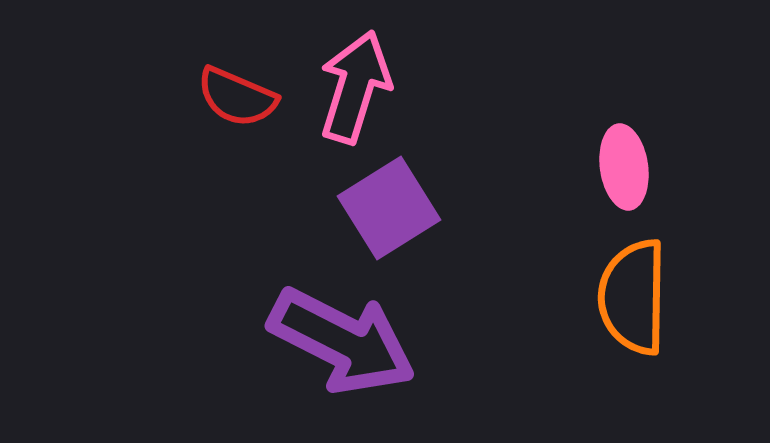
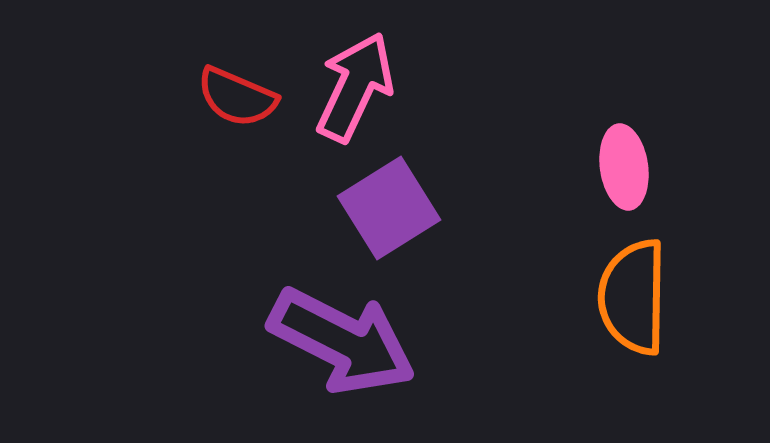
pink arrow: rotated 8 degrees clockwise
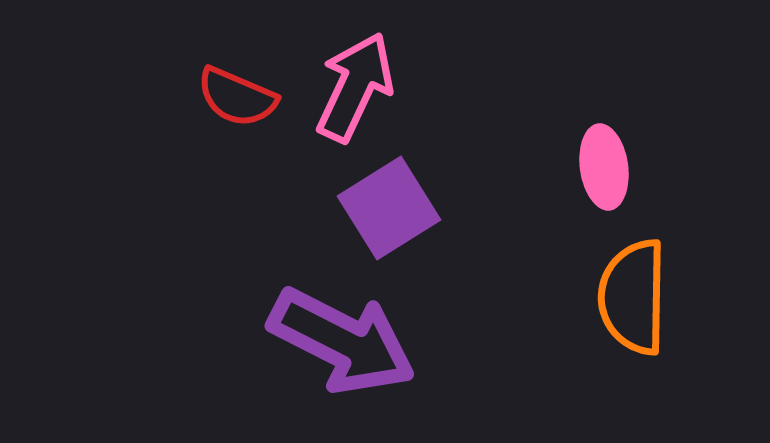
pink ellipse: moved 20 px left
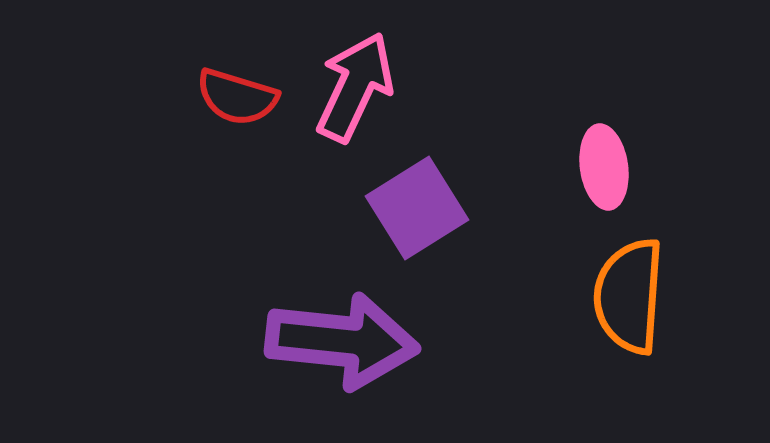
red semicircle: rotated 6 degrees counterclockwise
purple square: moved 28 px right
orange semicircle: moved 4 px left, 1 px up; rotated 3 degrees clockwise
purple arrow: rotated 21 degrees counterclockwise
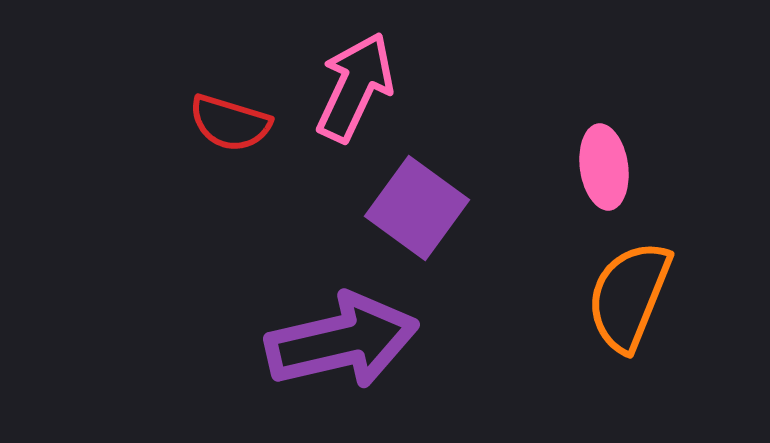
red semicircle: moved 7 px left, 26 px down
purple square: rotated 22 degrees counterclockwise
orange semicircle: rotated 18 degrees clockwise
purple arrow: rotated 19 degrees counterclockwise
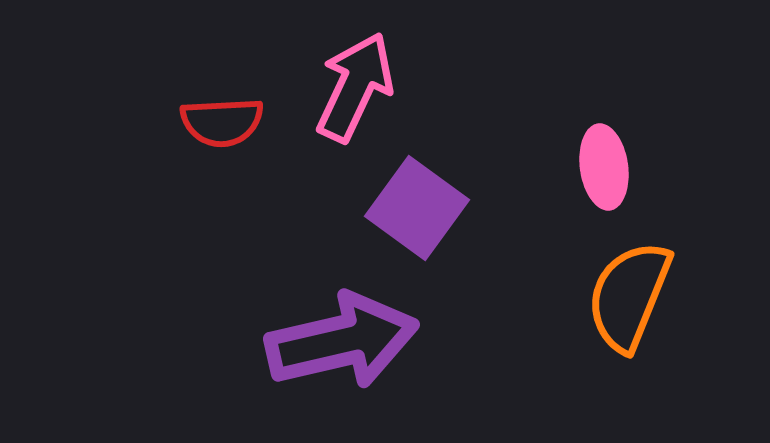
red semicircle: moved 8 px left, 1 px up; rotated 20 degrees counterclockwise
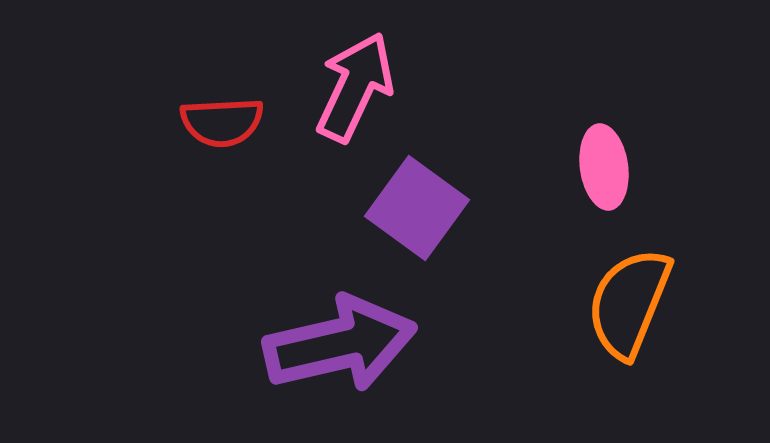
orange semicircle: moved 7 px down
purple arrow: moved 2 px left, 3 px down
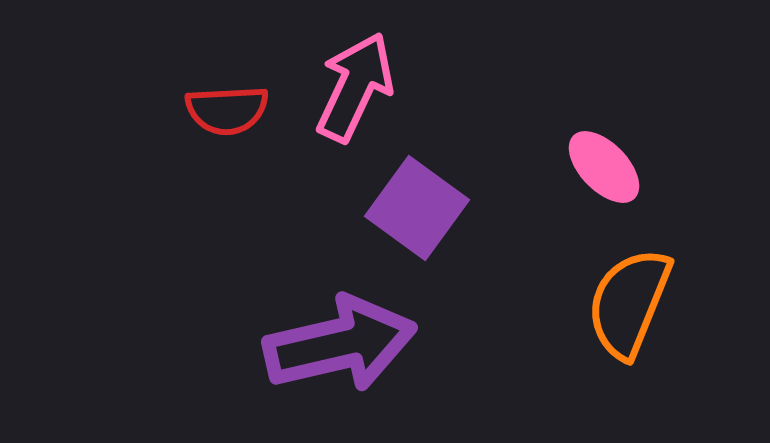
red semicircle: moved 5 px right, 12 px up
pink ellipse: rotated 36 degrees counterclockwise
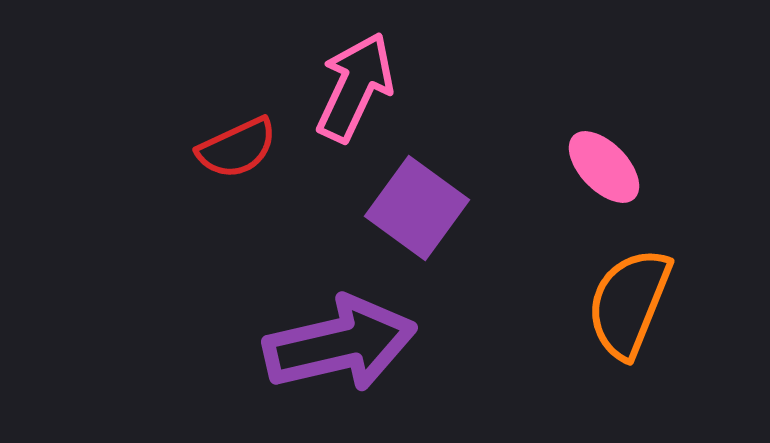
red semicircle: moved 10 px right, 38 px down; rotated 22 degrees counterclockwise
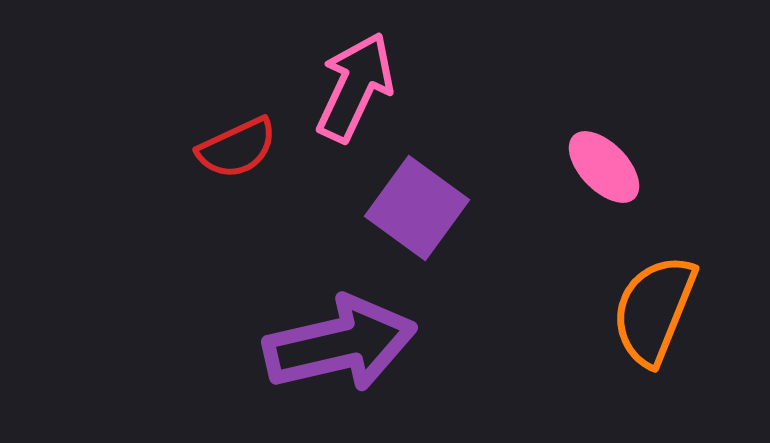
orange semicircle: moved 25 px right, 7 px down
